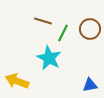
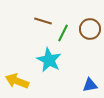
cyan star: moved 2 px down
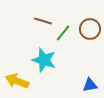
green line: rotated 12 degrees clockwise
cyan star: moved 5 px left; rotated 10 degrees counterclockwise
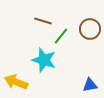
green line: moved 2 px left, 3 px down
yellow arrow: moved 1 px left, 1 px down
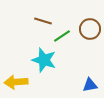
green line: moved 1 px right; rotated 18 degrees clockwise
yellow arrow: rotated 25 degrees counterclockwise
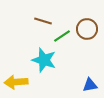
brown circle: moved 3 px left
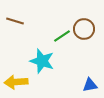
brown line: moved 28 px left
brown circle: moved 3 px left
cyan star: moved 2 px left, 1 px down
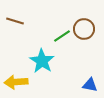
cyan star: rotated 15 degrees clockwise
blue triangle: rotated 21 degrees clockwise
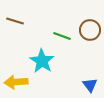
brown circle: moved 6 px right, 1 px down
green line: rotated 54 degrees clockwise
blue triangle: rotated 42 degrees clockwise
